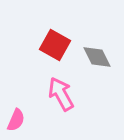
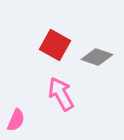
gray diamond: rotated 44 degrees counterclockwise
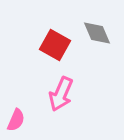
gray diamond: moved 24 px up; rotated 48 degrees clockwise
pink arrow: rotated 128 degrees counterclockwise
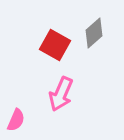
gray diamond: moved 3 px left; rotated 72 degrees clockwise
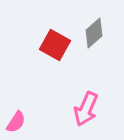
pink arrow: moved 25 px right, 15 px down
pink semicircle: moved 2 px down; rotated 10 degrees clockwise
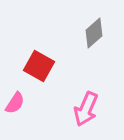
red square: moved 16 px left, 21 px down
pink semicircle: moved 1 px left, 19 px up
